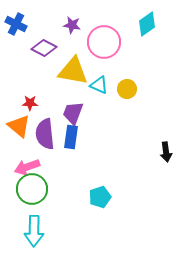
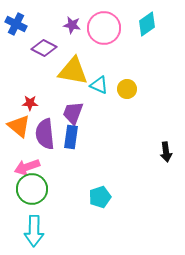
pink circle: moved 14 px up
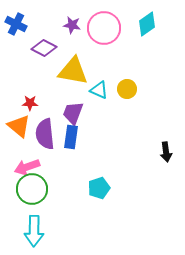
cyan triangle: moved 5 px down
cyan pentagon: moved 1 px left, 9 px up
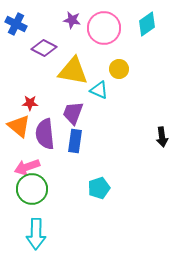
purple star: moved 5 px up
yellow circle: moved 8 px left, 20 px up
blue rectangle: moved 4 px right, 4 px down
black arrow: moved 4 px left, 15 px up
cyan arrow: moved 2 px right, 3 px down
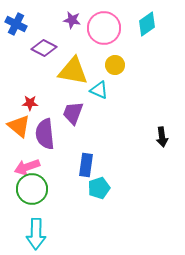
yellow circle: moved 4 px left, 4 px up
blue rectangle: moved 11 px right, 24 px down
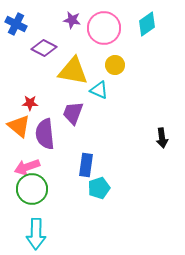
black arrow: moved 1 px down
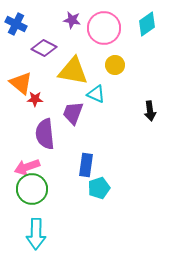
cyan triangle: moved 3 px left, 4 px down
red star: moved 5 px right, 4 px up
orange triangle: moved 2 px right, 43 px up
black arrow: moved 12 px left, 27 px up
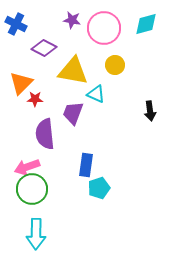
cyan diamond: moved 1 px left; rotated 20 degrees clockwise
orange triangle: rotated 35 degrees clockwise
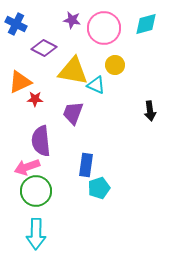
orange triangle: moved 1 px left, 1 px up; rotated 20 degrees clockwise
cyan triangle: moved 9 px up
purple semicircle: moved 4 px left, 7 px down
green circle: moved 4 px right, 2 px down
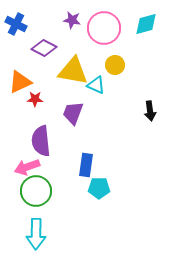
cyan pentagon: rotated 20 degrees clockwise
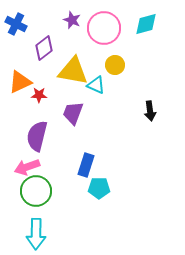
purple star: rotated 12 degrees clockwise
purple diamond: rotated 65 degrees counterclockwise
red star: moved 4 px right, 4 px up
purple semicircle: moved 4 px left, 5 px up; rotated 20 degrees clockwise
blue rectangle: rotated 10 degrees clockwise
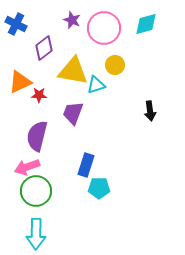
cyan triangle: rotated 42 degrees counterclockwise
